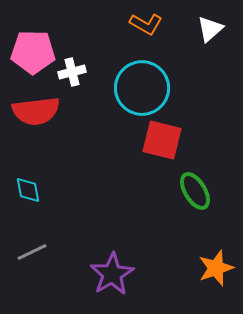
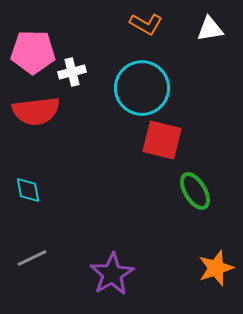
white triangle: rotated 32 degrees clockwise
gray line: moved 6 px down
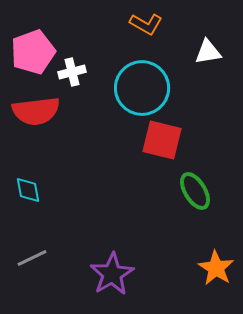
white triangle: moved 2 px left, 23 px down
pink pentagon: rotated 21 degrees counterclockwise
orange star: rotated 21 degrees counterclockwise
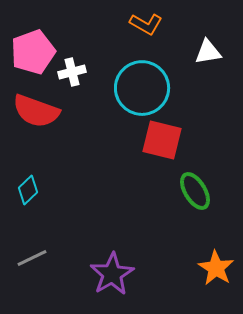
red semicircle: rotated 27 degrees clockwise
cyan diamond: rotated 56 degrees clockwise
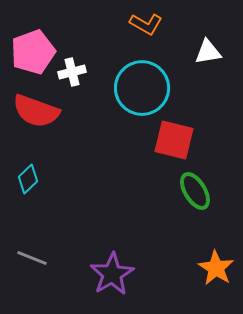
red square: moved 12 px right
cyan diamond: moved 11 px up
gray line: rotated 48 degrees clockwise
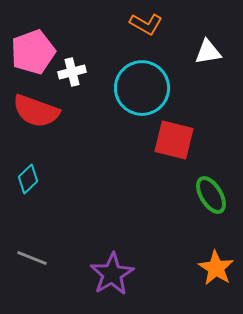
green ellipse: moved 16 px right, 4 px down
